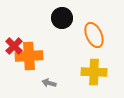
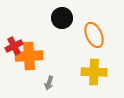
red cross: rotated 18 degrees clockwise
gray arrow: rotated 88 degrees counterclockwise
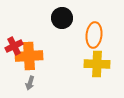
orange ellipse: rotated 30 degrees clockwise
yellow cross: moved 3 px right, 8 px up
gray arrow: moved 19 px left
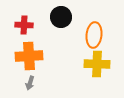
black circle: moved 1 px left, 1 px up
red cross: moved 10 px right, 21 px up; rotated 30 degrees clockwise
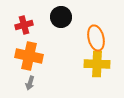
red cross: rotated 18 degrees counterclockwise
orange ellipse: moved 2 px right, 3 px down; rotated 20 degrees counterclockwise
orange cross: rotated 16 degrees clockwise
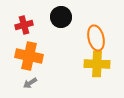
gray arrow: rotated 40 degrees clockwise
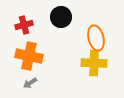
yellow cross: moved 3 px left, 1 px up
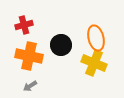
black circle: moved 28 px down
yellow cross: rotated 20 degrees clockwise
gray arrow: moved 3 px down
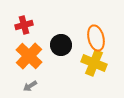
orange cross: rotated 32 degrees clockwise
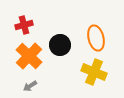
black circle: moved 1 px left
yellow cross: moved 9 px down
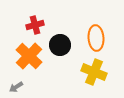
red cross: moved 11 px right
orange ellipse: rotated 10 degrees clockwise
gray arrow: moved 14 px left, 1 px down
